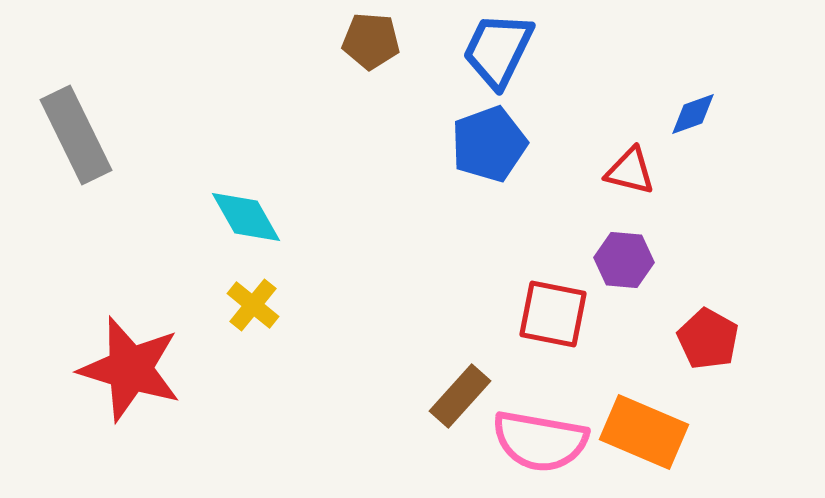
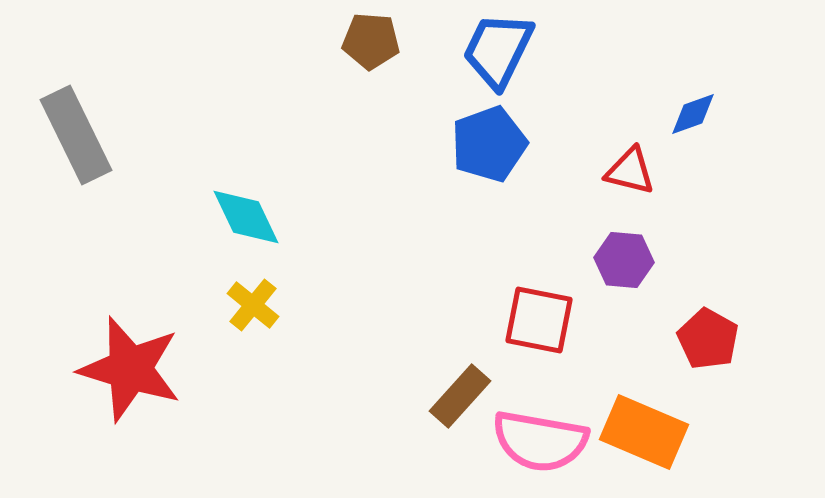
cyan diamond: rotated 4 degrees clockwise
red square: moved 14 px left, 6 px down
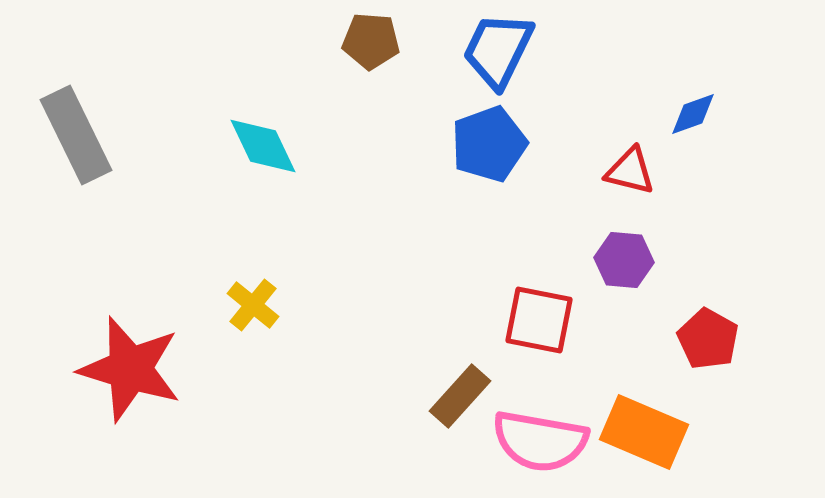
cyan diamond: moved 17 px right, 71 px up
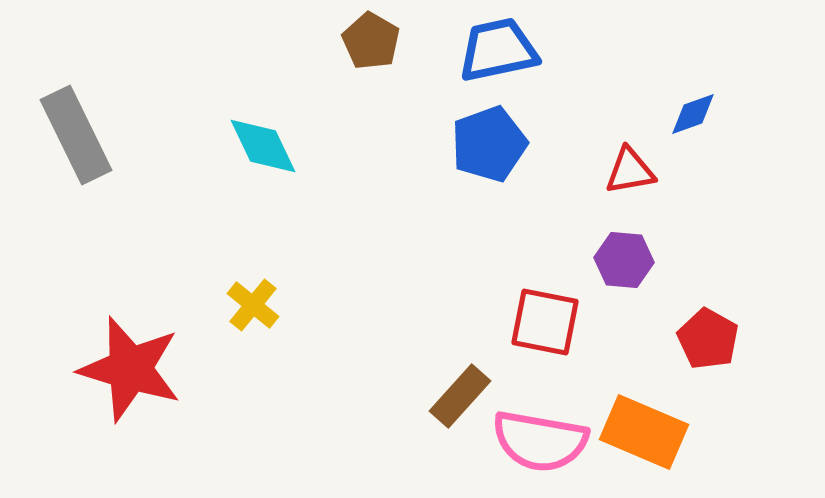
brown pentagon: rotated 26 degrees clockwise
blue trapezoid: rotated 52 degrees clockwise
red triangle: rotated 24 degrees counterclockwise
red square: moved 6 px right, 2 px down
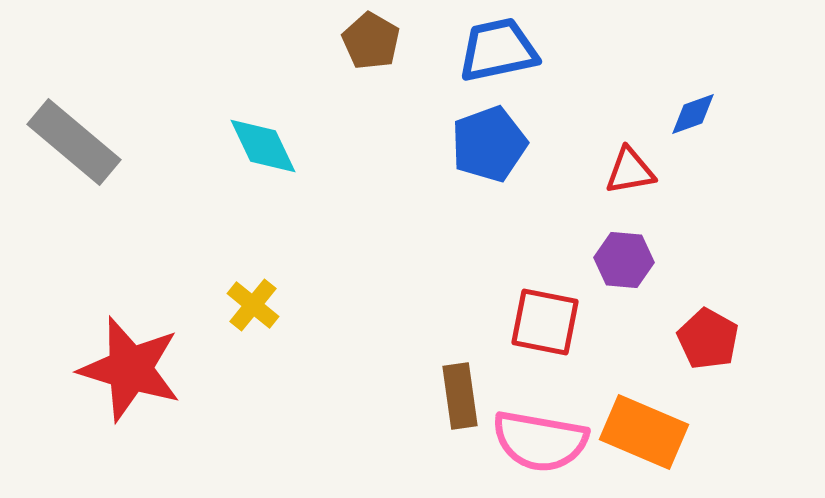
gray rectangle: moved 2 px left, 7 px down; rotated 24 degrees counterclockwise
brown rectangle: rotated 50 degrees counterclockwise
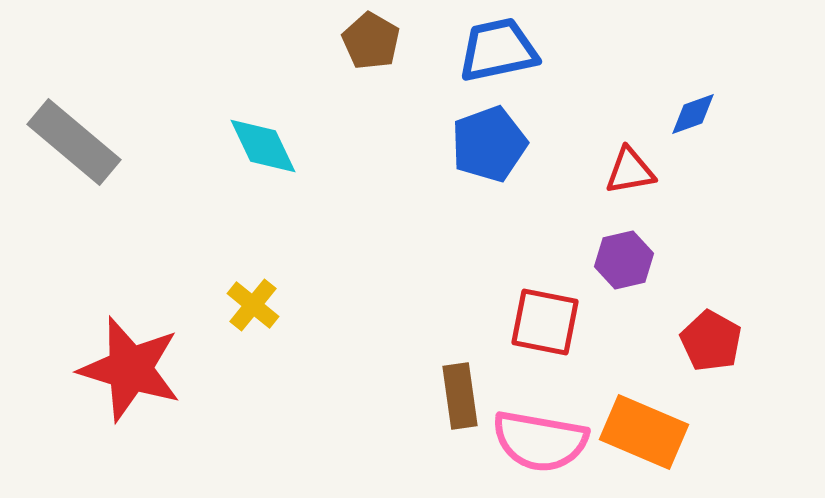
purple hexagon: rotated 18 degrees counterclockwise
red pentagon: moved 3 px right, 2 px down
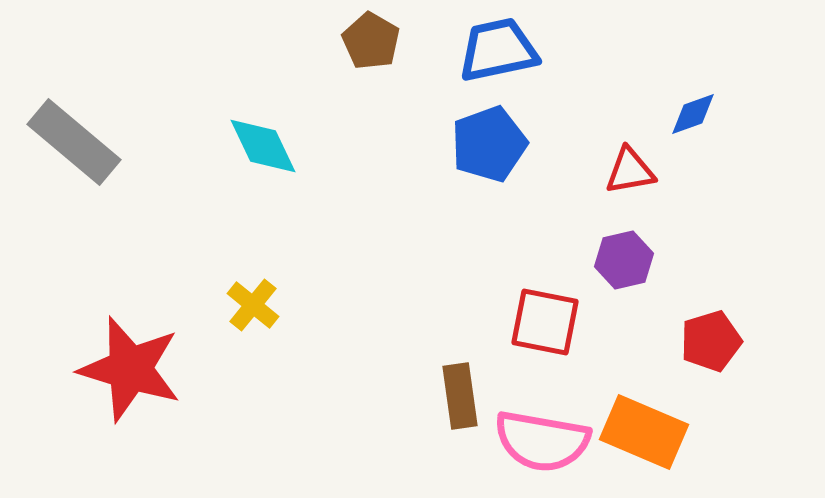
red pentagon: rotated 26 degrees clockwise
pink semicircle: moved 2 px right
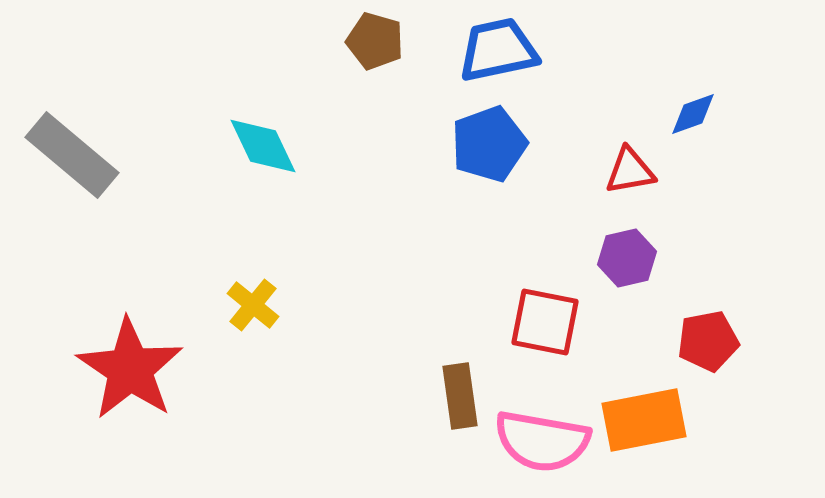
brown pentagon: moved 4 px right; rotated 14 degrees counterclockwise
gray rectangle: moved 2 px left, 13 px down
purple hexagon: moved 3 px right, 2 px up
red pentagon: moved 3 px left; rotated 6 degrees clockwise
red star: rotated 17 degrees clockwise
orange rectangle: moved 12 px up; rotated 34 degrees counterclockwise
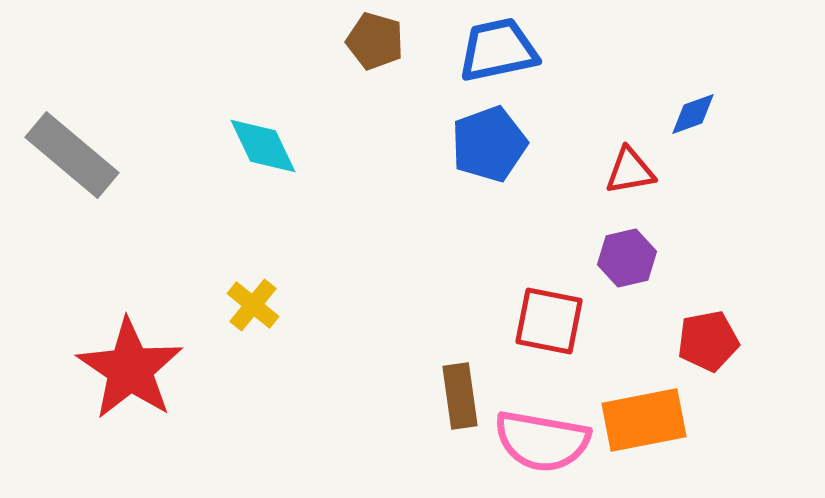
red square: moved 4 px right, 1 px up
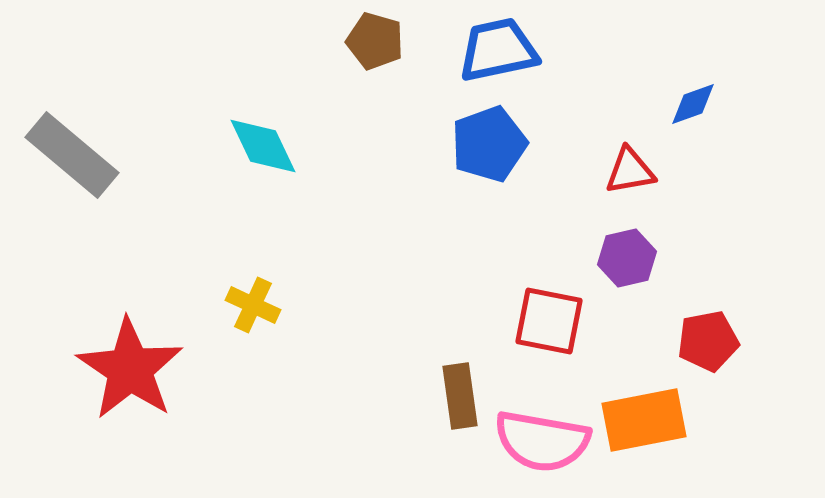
blue diamond: moved 10 px up
yellow cross: rotated 14 degrees counterclockwise
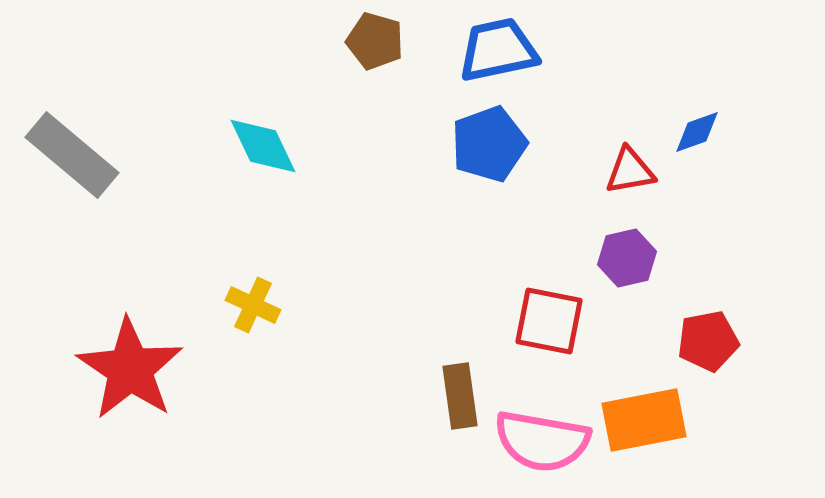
blue diamond: moved 4 px right, 28 px down
